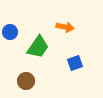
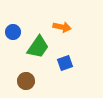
orange arrow: moved 3 px left
blue circle: moved 3 px right
blue square: moved 10 px left
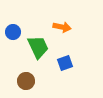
green trapezoid: rotated 60 degrees counterclockwise
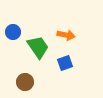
orange arrow: moved 4 px right, 8 px down
green trapezoid: rotated 10 degrees counterclockwise
brown circle: moved 1 px left, 1 px down
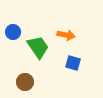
blue square: moved 8 px right; rotated 35 degrees clockwise
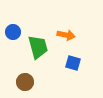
green trapezoid: rotated 20 degrees clockwise
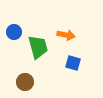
blue circle: moved 1 px right
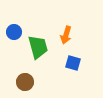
orange arrow: rotated 96 degrees clockwise
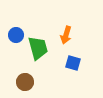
blue circle: moved 2 px right, 3 px down
green trapezoid: moved 1 px down
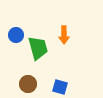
orange arrow: moved 2 px left; rotated 18 degrees counterclockwise
blue square: moved 13 px left, 24 px down
brown circle: moved 3 px right, 2 px down
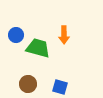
green trapezoid: rotated 60 degrees counterclockwise
